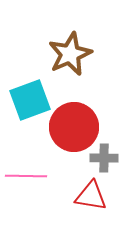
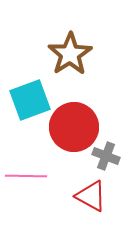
brown star: rotated 9 degrees counterclockwise
gray cross: moved 2 px right, 2 px up; rotated 20 degrees clockwise
red triangle: rotated 20 degrees clockwise
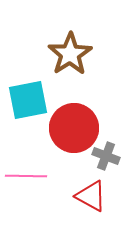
cyan square: moved 2 px left; rotated 9 degrees clockwise
red circle: moved 1 px down
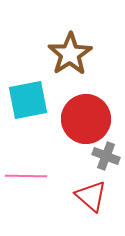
red circle: moved 12 px right, 9 px up
red triangle: rotated 12 degrees clockwise
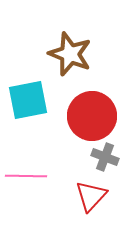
brown star: rotated 18 degrees counterclockwise
red circle: moved 6 px right, 3 px up
gray cross: moved 1 px left, 1 px down
red triangle: rotated 32 degrees clockwise
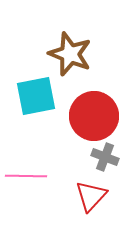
cyan square: moved 8 px right, 4 px up
red circle: moved 2 px right
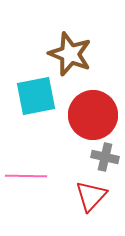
red circle: moved 1 px left, 1 px up
gray cross: rotated 8 degrees counterclockwise
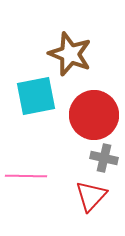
red circle: moved 1 px right
gray cross: moved 1 px left, 1 px down
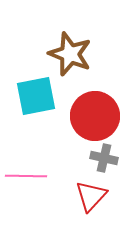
red circle: moved 1 px right, 1 px down
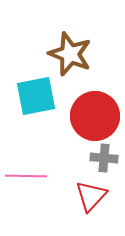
gray cross: rotated 8 degrees counterclockwise
